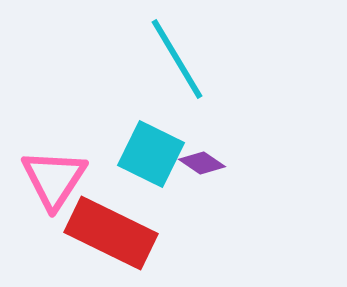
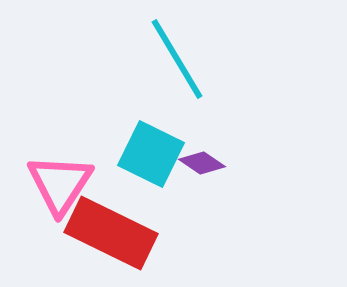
pink triangle: moved 6 px right, 5 px down
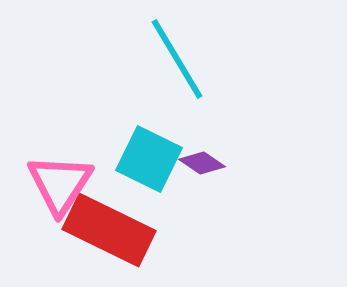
cyan square: moved 2 px left, 5 px down
red rectangle: moved 2 px left, 3 px up
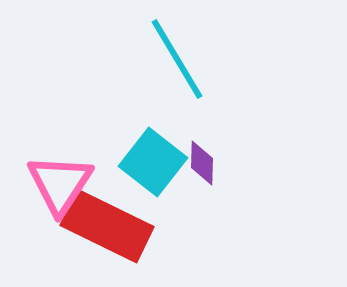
cyan square: moved 4 px right, 3 px down; rotated 12 degrees clockwise
purple diamond: rotated 57 degrees clockwise
red rectangle: moved 2 px left, 4 px up
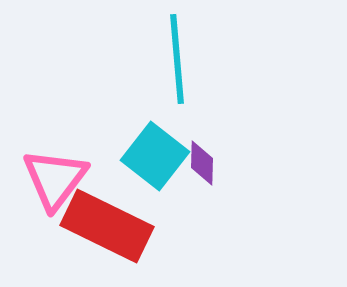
cyan line: rotated 26 degrees clockwise
cyan square: moved 2 px right, 6 px up
pink triangle: moved 5 px left, 5 px up; rotated 4 degrees clockwise
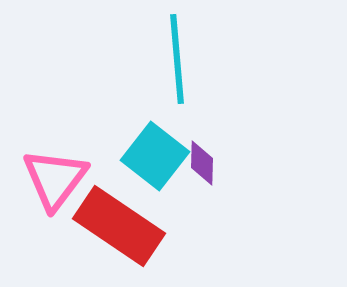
red rectangle: moved 12 px right; rotated 8 degrees clockwise
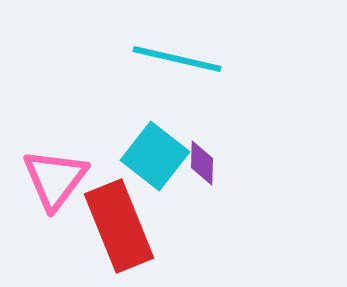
cyan line: rotated 72 degrees counterclockwise
red rectangle: rotated 34 degrees clockwise
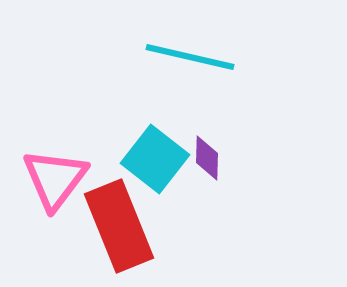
cyan line: moved 13 px right, 2 px up
cyan square: moved 3 px down
purple diamond: moved 5 px right, 5 px up
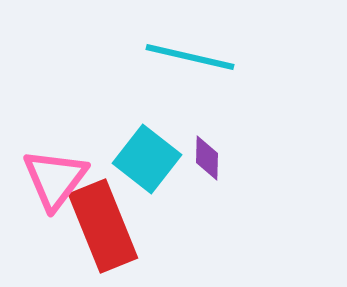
cyan square: moved 8 px left
red rectangle: moved 16 px left
